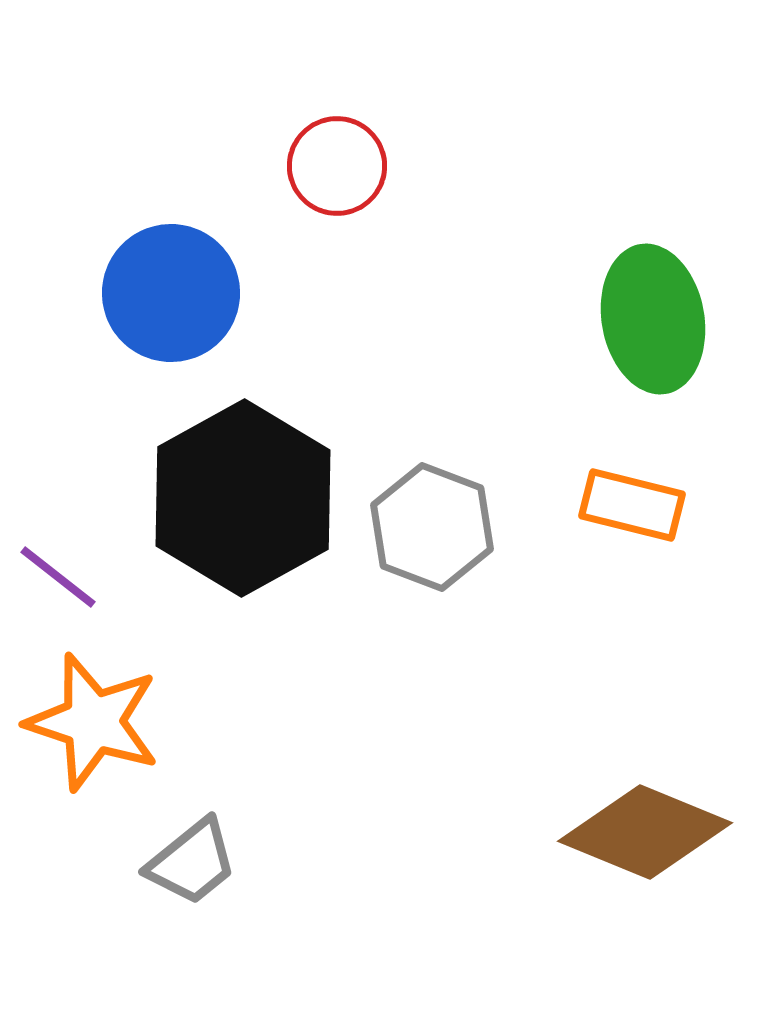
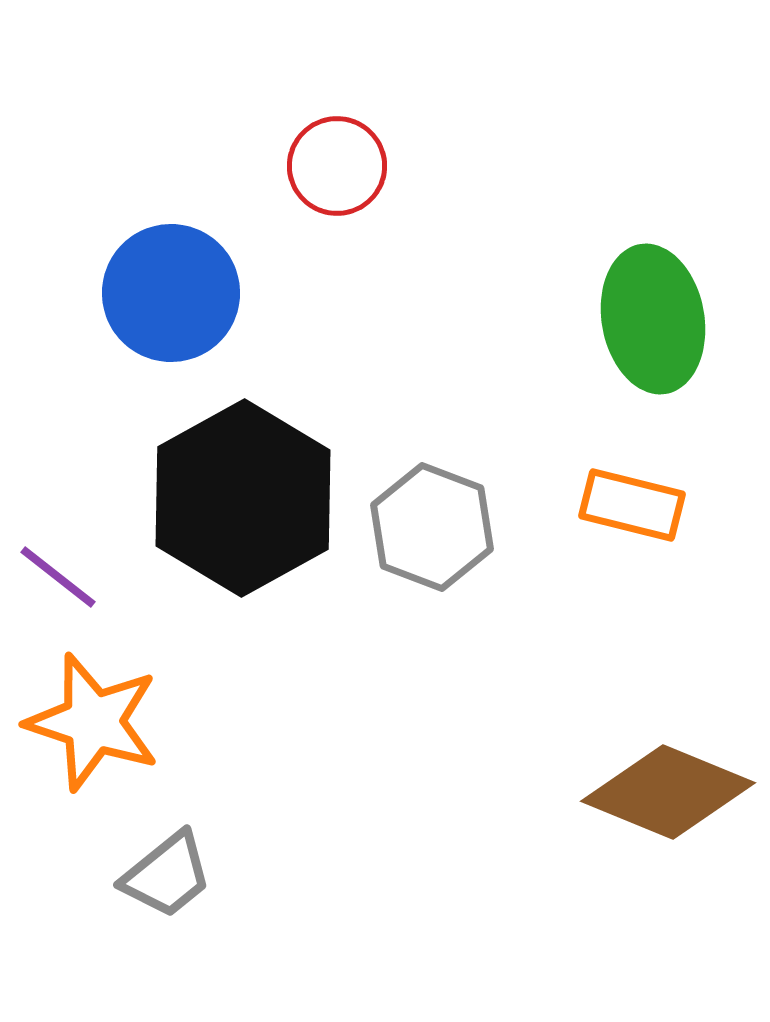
brown diamond: moved 23 px right, 40 px up
gray trapezoid: moved 25 px left, 13 px down
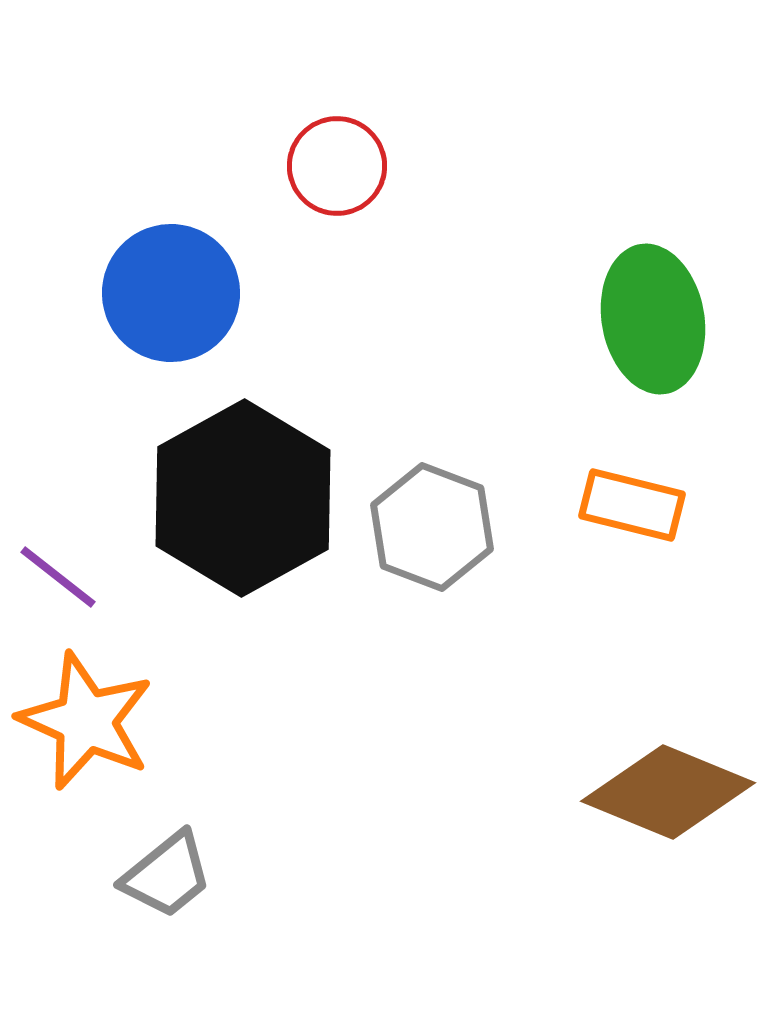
orange star: moved 7 px left, 1 px up; rotated 6 degrees clockwise
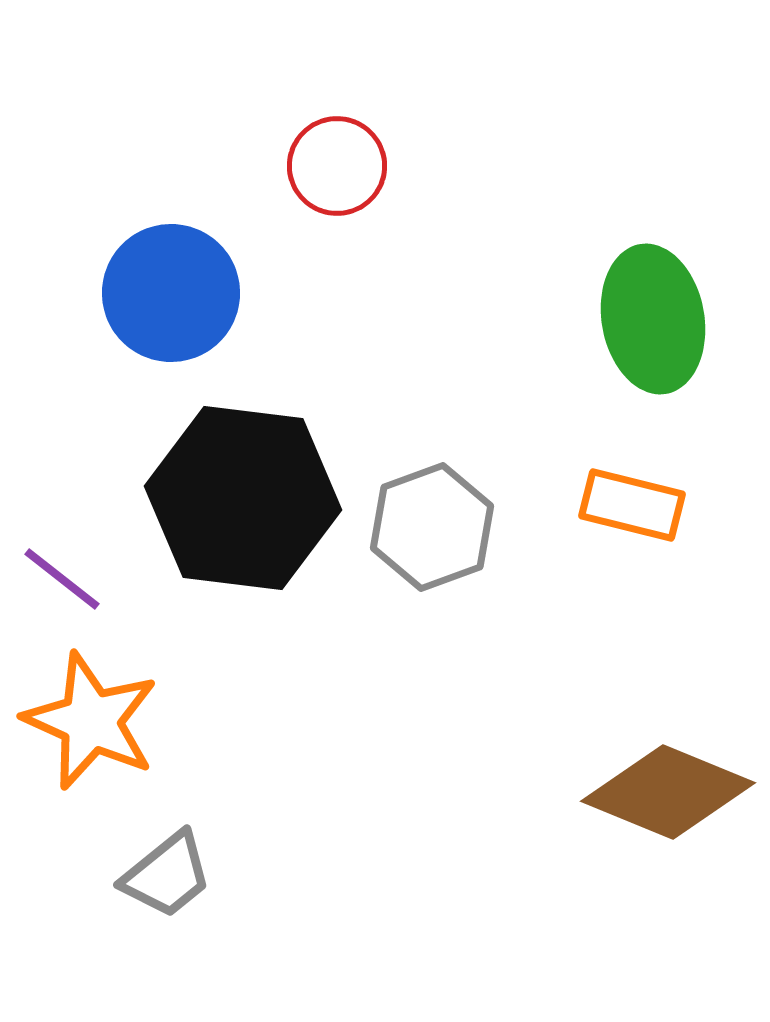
black hexagon: rotated 24 degrees counterclockwise
gray hexagon: rotated 19 degrees clockwise
purple line: moved 4 px right, 2 px down
orange star: moved 5 px right
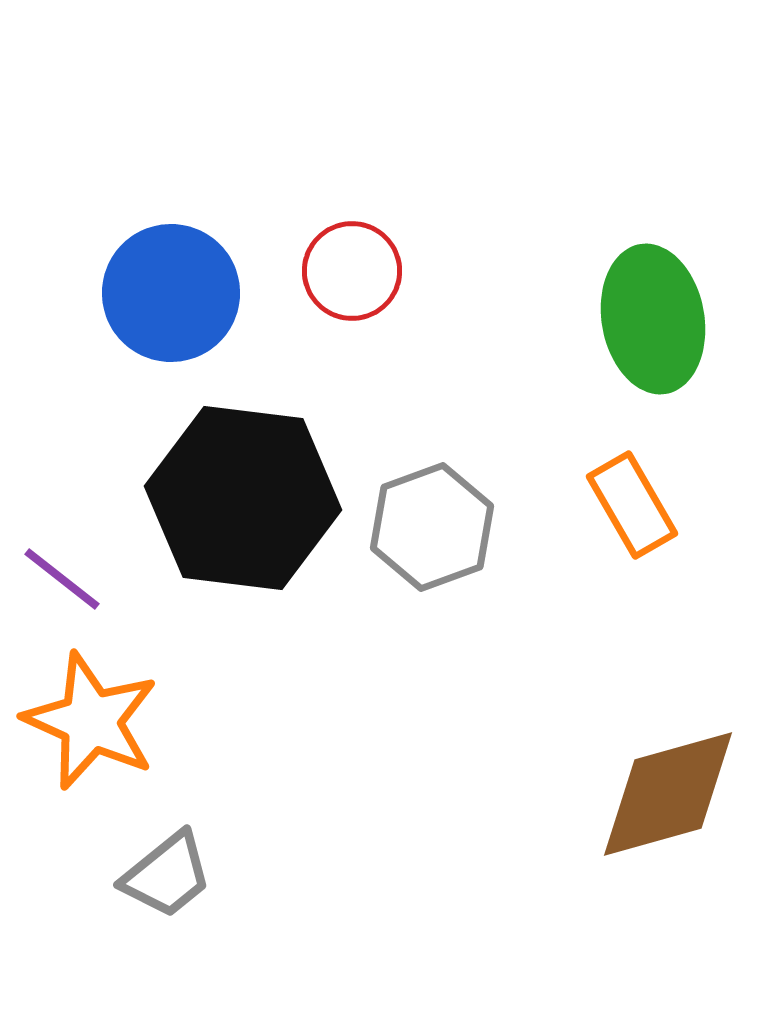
red circle: moved 15 px right, 105 px down
orange rectangle: rotated 46 degrees clockwise
brown diamond: moved 2 px down; rotated 38 degrees counterclockwise
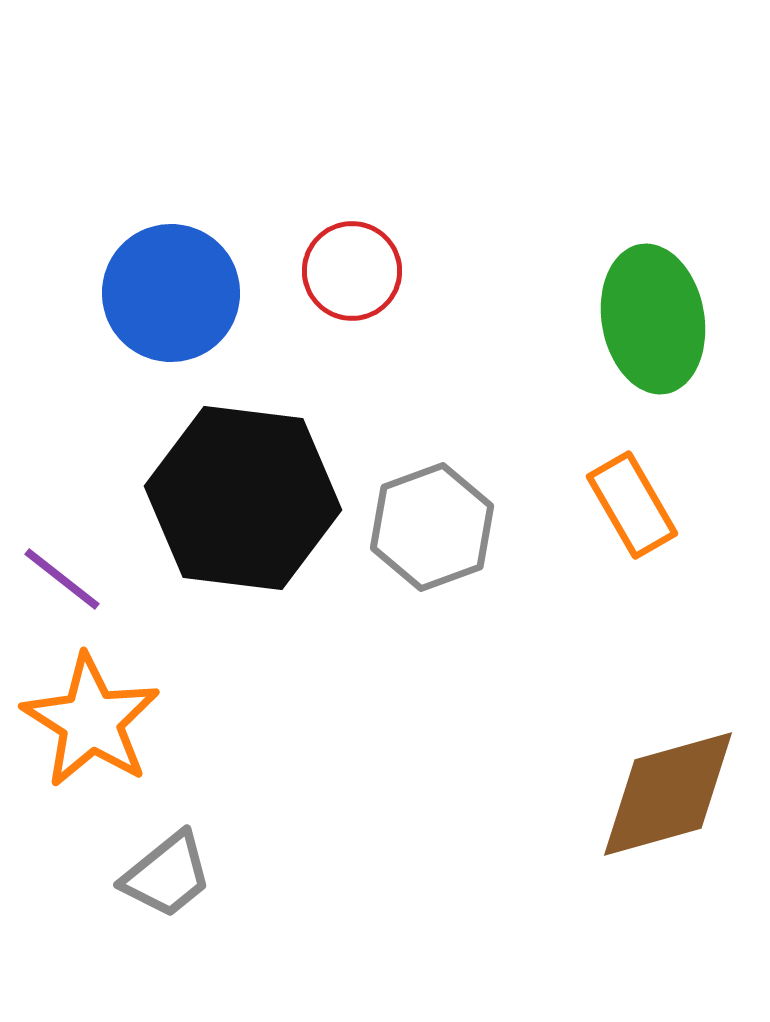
orange star: rotated 8 degrees clockwise
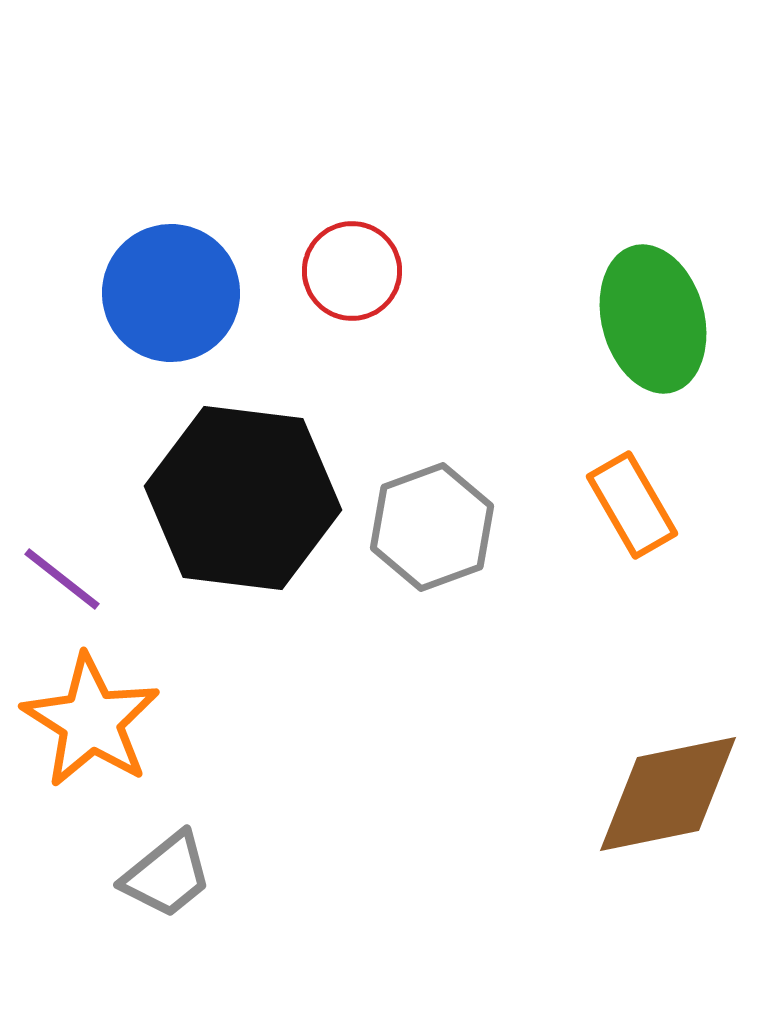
green ellipse: rotated 5 degrees counterclockwise
brown diamond: rotated 4 degrees clockwise
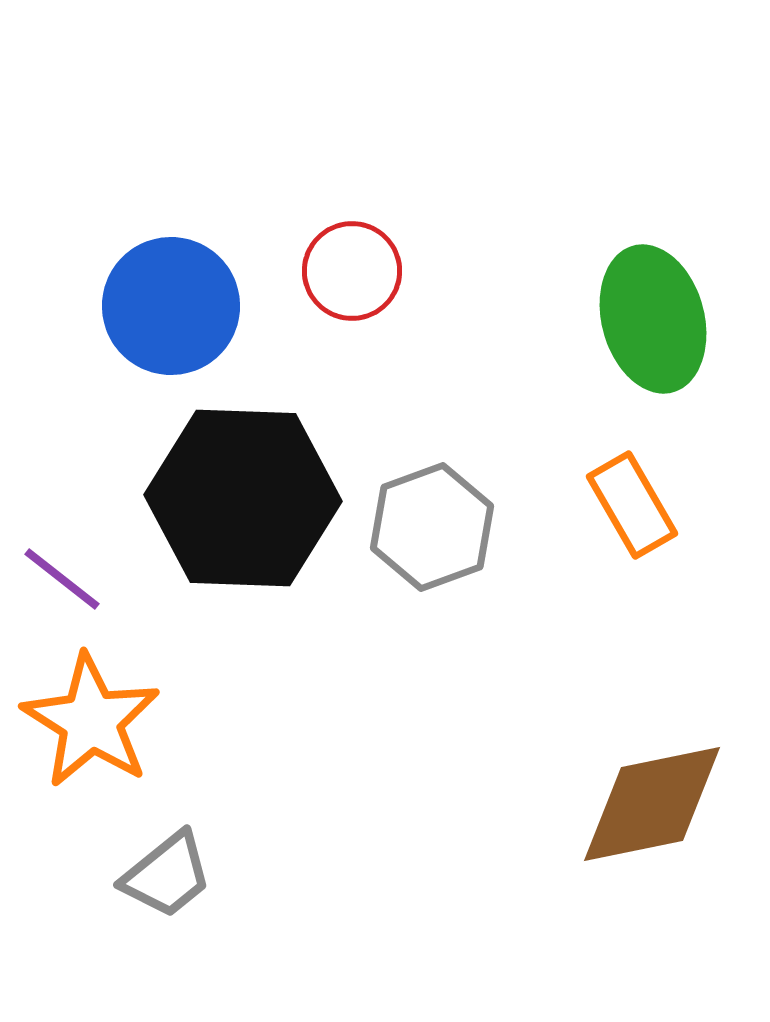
blue circle: moved 13 px down
black hexagon: rotated 5 degrees counterclockwise
brown diamond: moved 16 px left, 10 px down
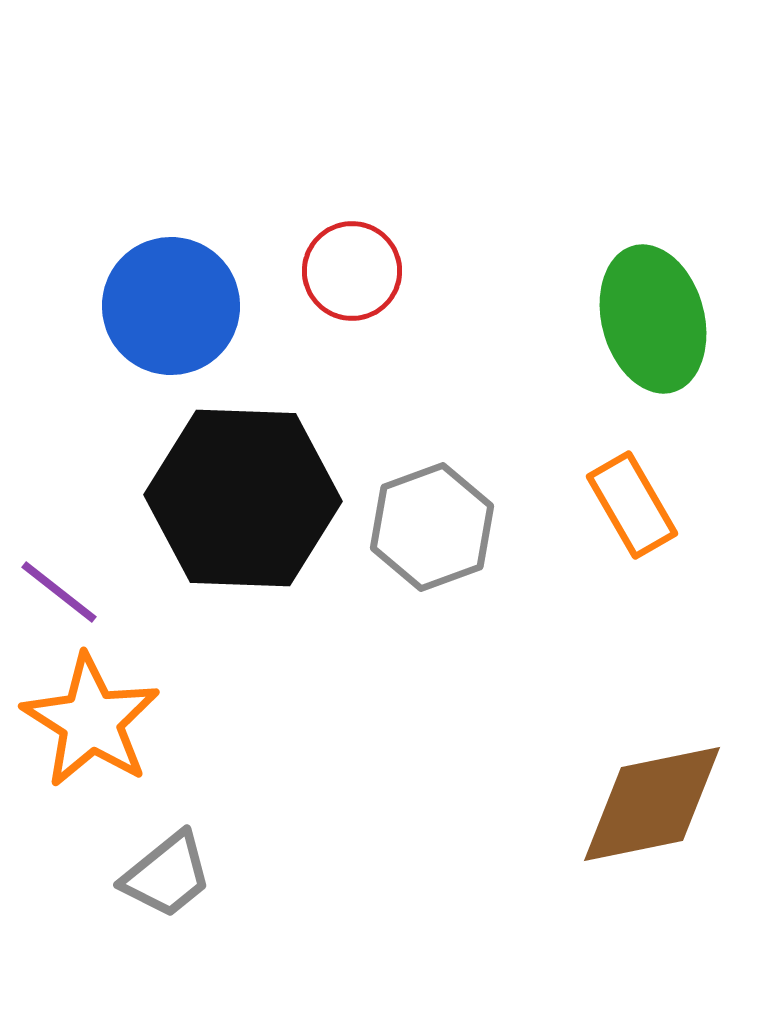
purple line: moved 3 px left, 13 px down
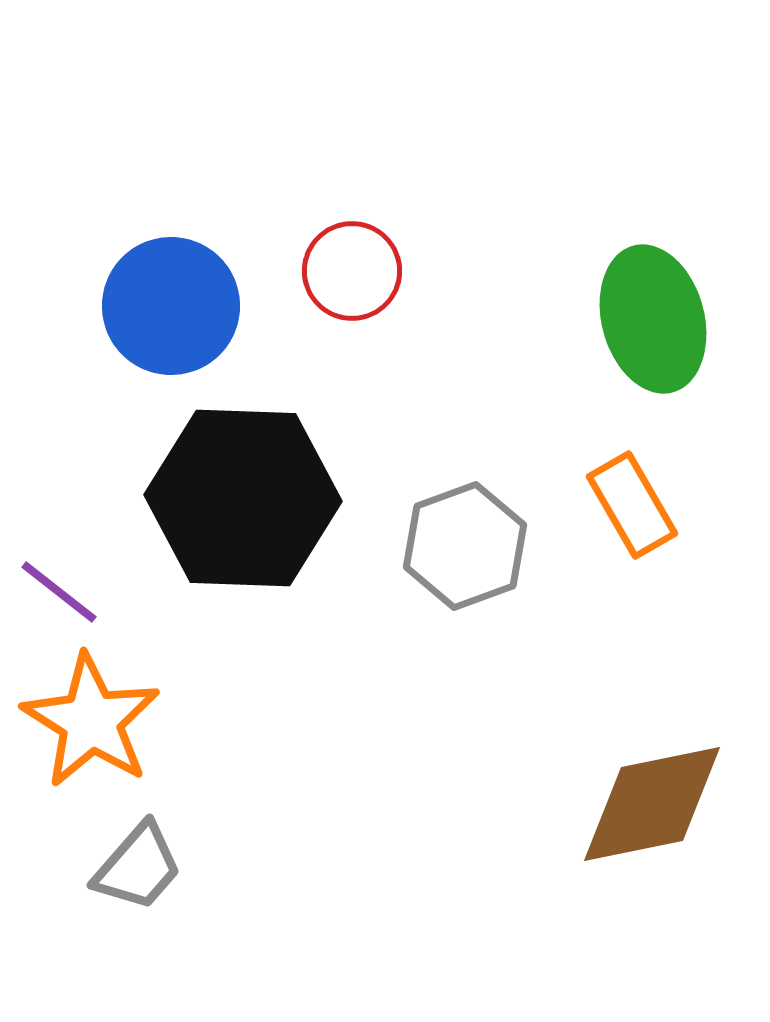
gray hexagon: moved 33 px right, 19 px down
gray trapezoid: moved 29 px left, 8 px up; rotated 10 degrees counterclockwise
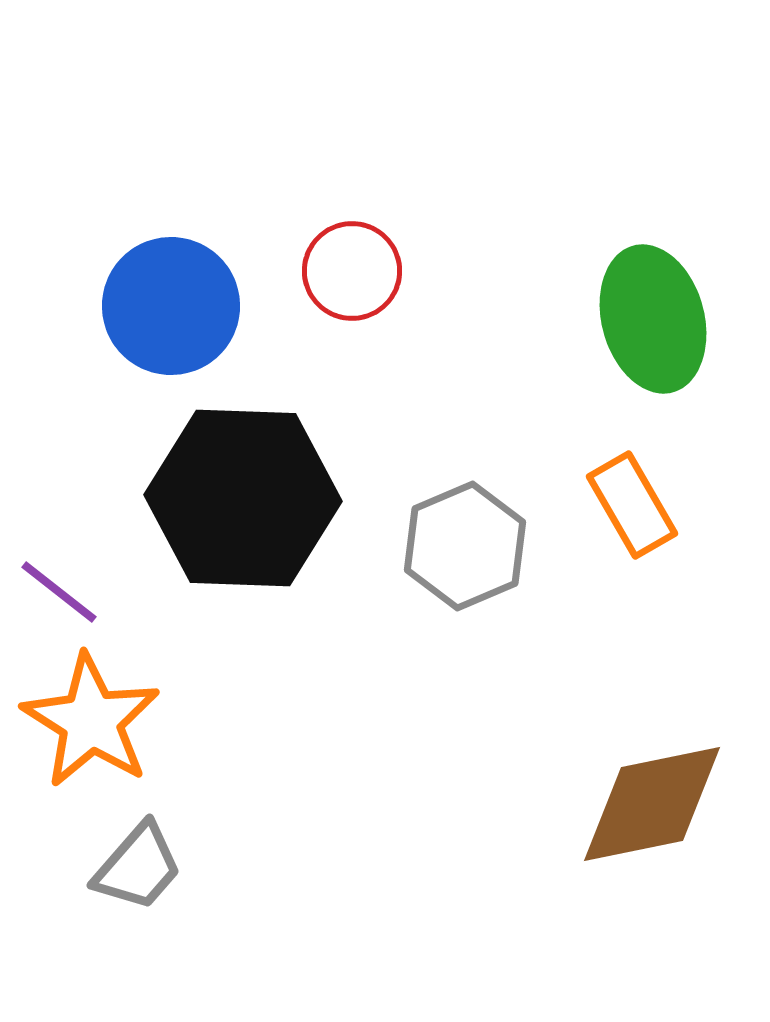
gray hexagon: rotated 3 degrees counterclockwise
